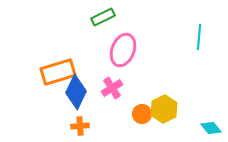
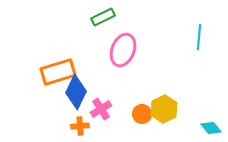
pink cross: moved 11 px left, 21 px down
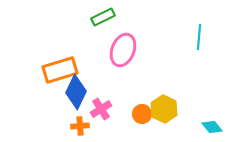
orange rectangle: moved 2 px right, 2 px up
yellow hexagon: rotated 8 degrees counterclockwise
cyan diamond: moved 1 px right, 1 px up
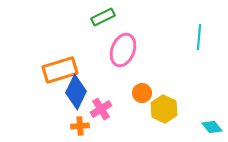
orange circle: moved 21 px up
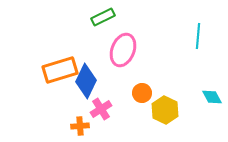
cyan line: moved 1 px left, 1 px up
blue diamond: moved 10 px right, 11 px up
yellow hexagon: moved 1 px right, 1 px down
cyan diamond: moved 30 px up; rotated 10 degrees clockwise
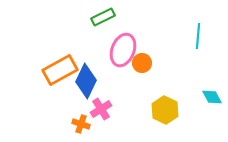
orange rectangle: rotated 12 degrees counterclockwise
orange circle: moved 30 px up
orange cross: moved 1 px right, 2 px up; rotated 24 degrees clockwise
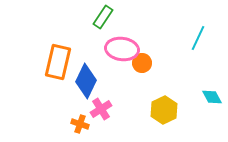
green rectangle: rotated 30 degrees counterclockwise
cyan line: moved 2 px down; rotated 20 degrees clockwise
pink ellipse: moved 1 px left, 1 px up; rotated 76 degrees clockwise
orange rectangle: moved 2 px left, 8 px up; rotated 48 degrees counterclockwise
yellow hexagon: moved 1 px left; rotated 8 degrees clockwise
orange cross: moved 1 px left
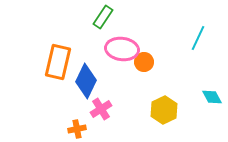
orange circle: moved 2 px right, 1 px up
orange cross: moved 3 px left, 5 px down; rotated 30 degrees counterclockwise
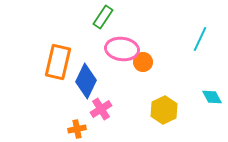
cyan line: moved 2 px right, 1 px down
orange circle: moved 1 px left
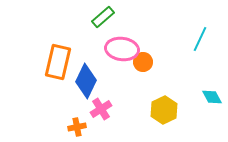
green rectangle: rotated 15 degrees clockwise
orange cross: moved 2 px up
